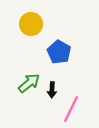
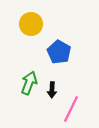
green arrow: rotated 30 degrees counterclockwise
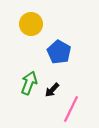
black arrow: rotated 42 degrees clockwise
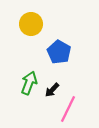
pink line: moved 3 px left
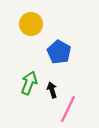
black arrow: rotated 119 degrees clockwise
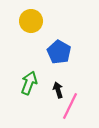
yellow circle: moved 3 px up
black arrow: moved 6 px right
pink line: moved 2 px right, 3 px up
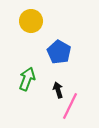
green arrow: moved 2 px left, 4 px up
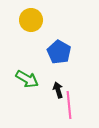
yellow circle: moved 1 px up
green arrow: rotated 100 degrees clockwise
pink line: moved 1 px left, 1 px up; rotated 32 degrees counterclockwise
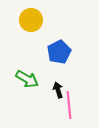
blue pentagon: rotated 15 degrees clockwise
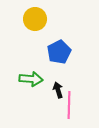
yellow circle: moved 4 px right, 1 px up
green arrow: moved 4 px right; rotated 25 degrees counterclockwise
pink line: rotated 8 degrees clockwise
